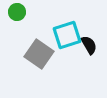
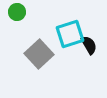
cyan square: moved 3 px right, 1 px up
gray square: rotated 12 degrees clockwise
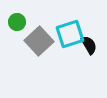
green circle: moved 10 px down
gray square: moved 13 px up
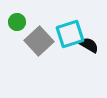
black semicircle: rotated 30 degrees counterclockwise
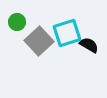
cyan square: moved 3 px left, 1 px up
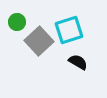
cyan square: moved 2 px right, 3 px up
black semicircle: moved 11 px left, 17 px down
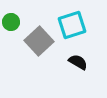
green circle: moved 6 px left
cyan square: moved 3 px right, 5 px up
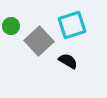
green circle: moved 4 px down
black semicircle: moved 10 px left, 1 px up
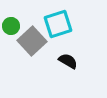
cyan square: moved 14 px left, 1 px up
gray square: moved 7 px left
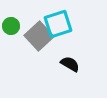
gray square: moved 7 px right, 5 px up
black semicircle: moved 2 px right, 3 px down
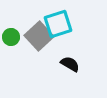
green circle: moved 11 px down
